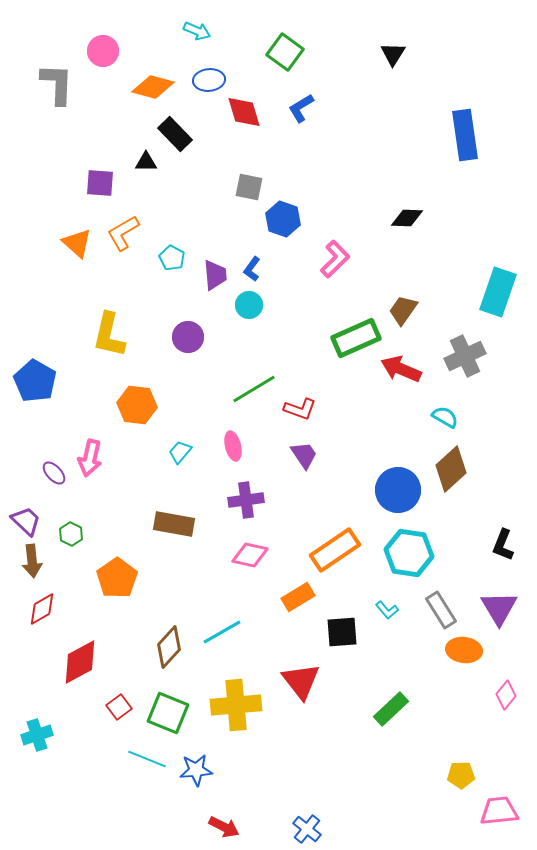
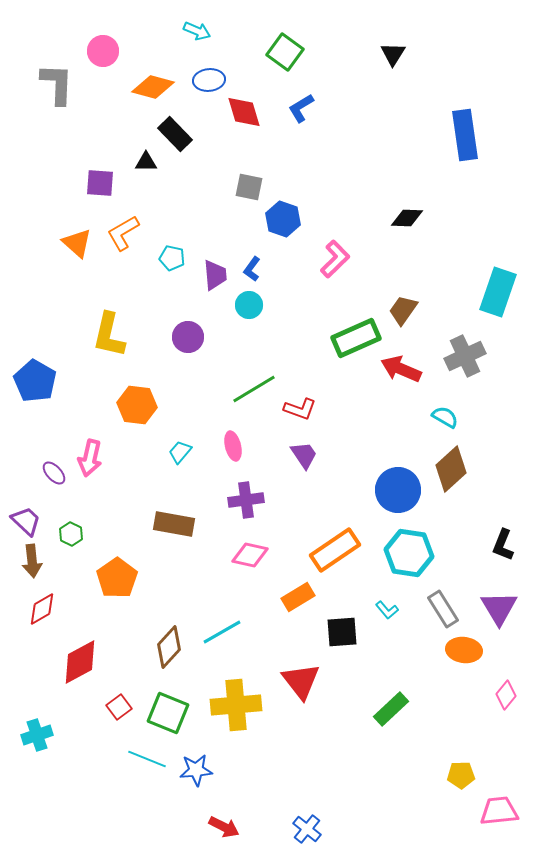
cyan pentagon at (172, 258): rotated 15 degrees counterclockwise
gray rectangle at (441, 610): moved 2 px right, 1 px up
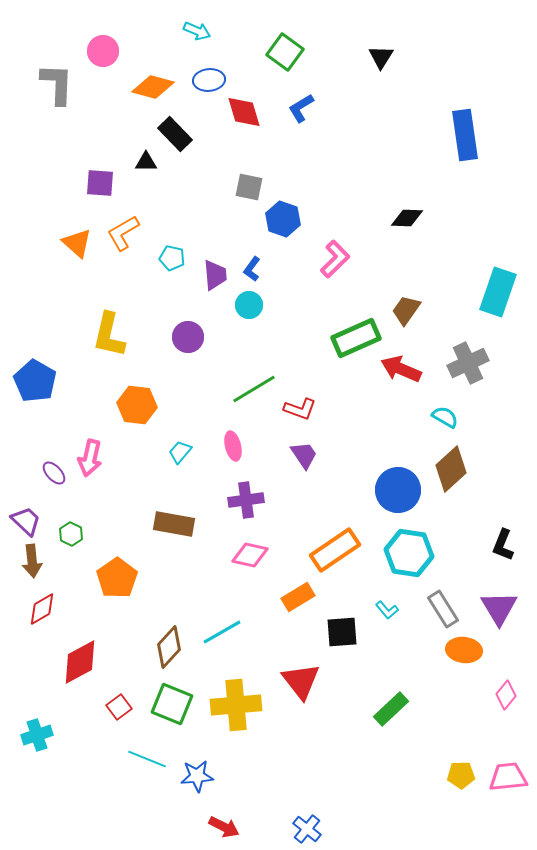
black triangle at (393, 54): moved 12 px left, 3 px down
brown trapezoid at (403, 310): moved 3 px right
gray cross at (465, 356): moved 3 px right, 7 px down
green square at (168, 713): moved 4 px right, 9 px up
blue star at (196, 770): moved 1 px right, 6 px down
pink trapezoid at (499, 811): moved 9 px right, 34 px up
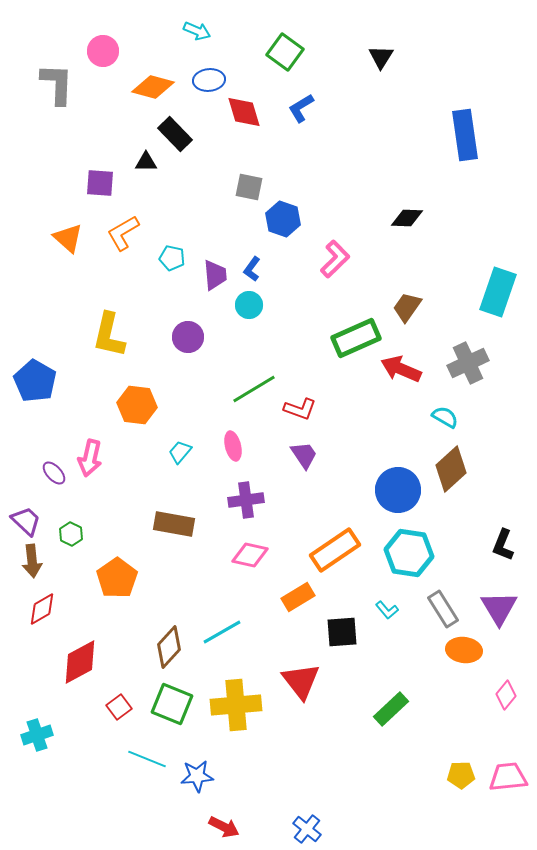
orange triangle at (77, 243): moved 9 px left, 5 px up
brown trapezoid at (406, 310): moved 1 px right, 3 px up
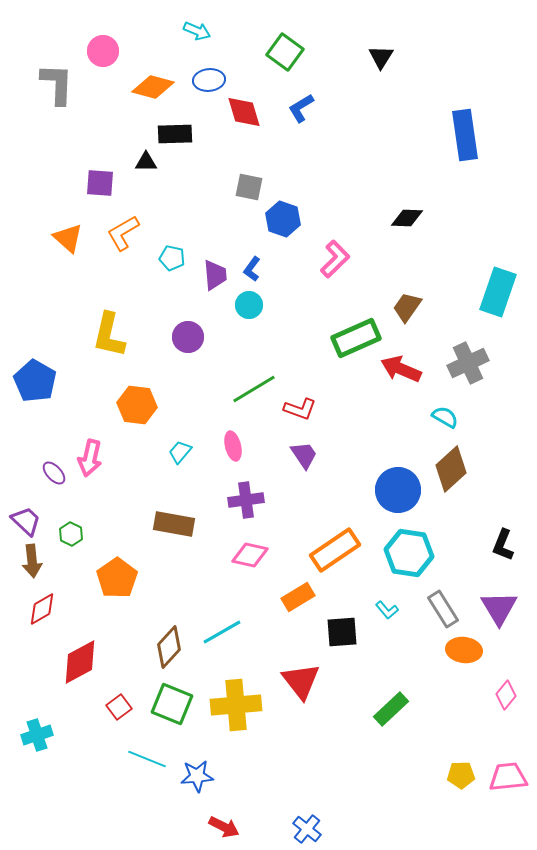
black rectangle at (175, 134): rotated 48 degrees counterclockwise
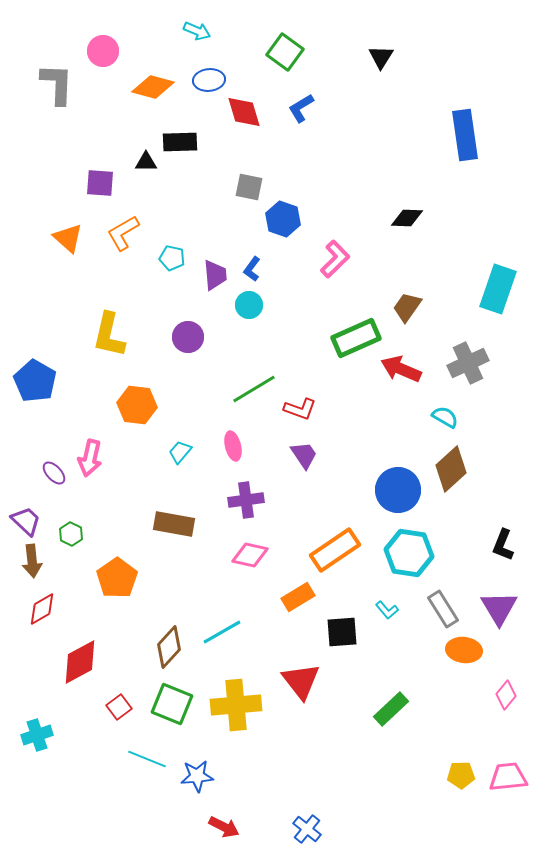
black rectangle at (175, 134): moved 5 px right, 8 px down
cyan rectangle at (498, 292): moved 3 px up
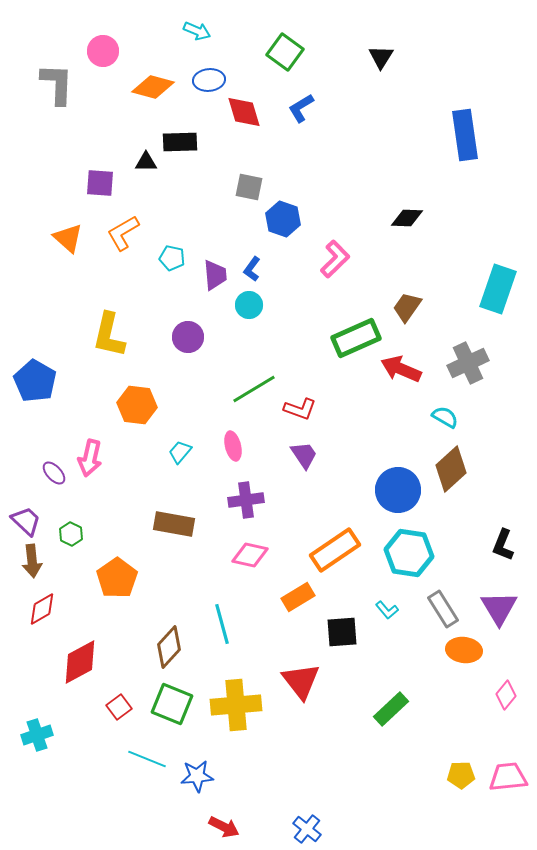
cyan line at (222, 632): moved 8 px up; rotated 75 degrees counterclockwise
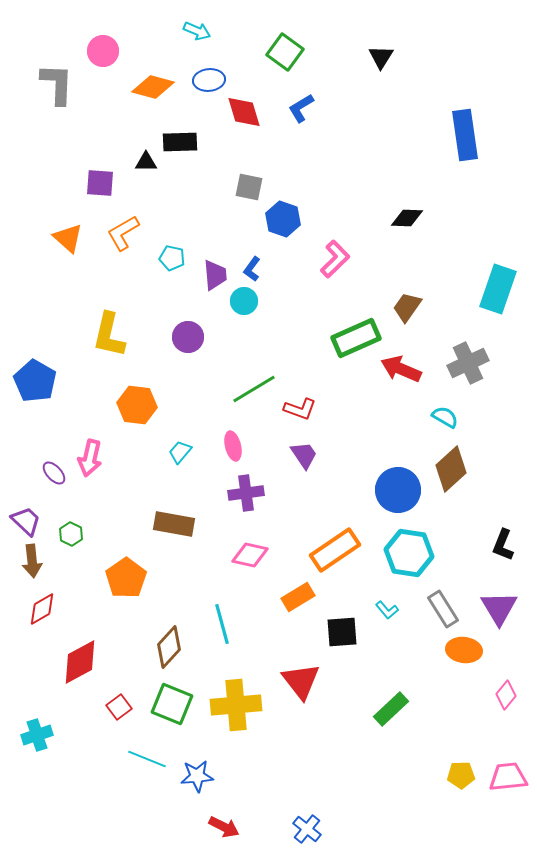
cyan circle at (249, 305): moved 5 px left, 4 px up
purple cross at (246, 500): moved 7 px up
orange pentagon at (117, 578): moved 9 px right
